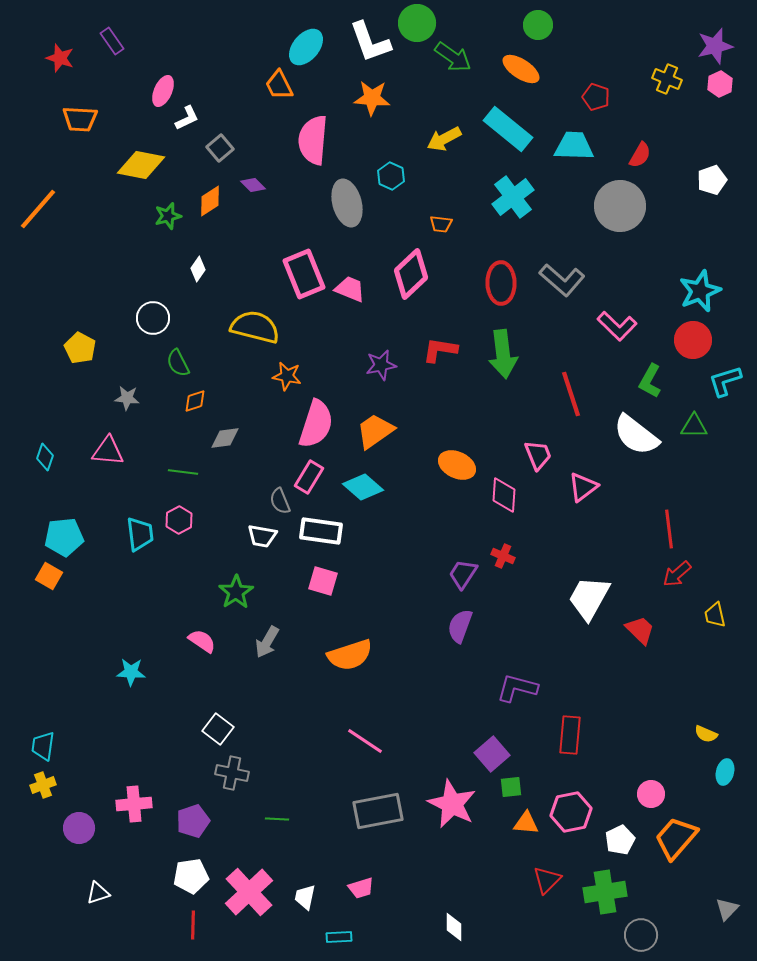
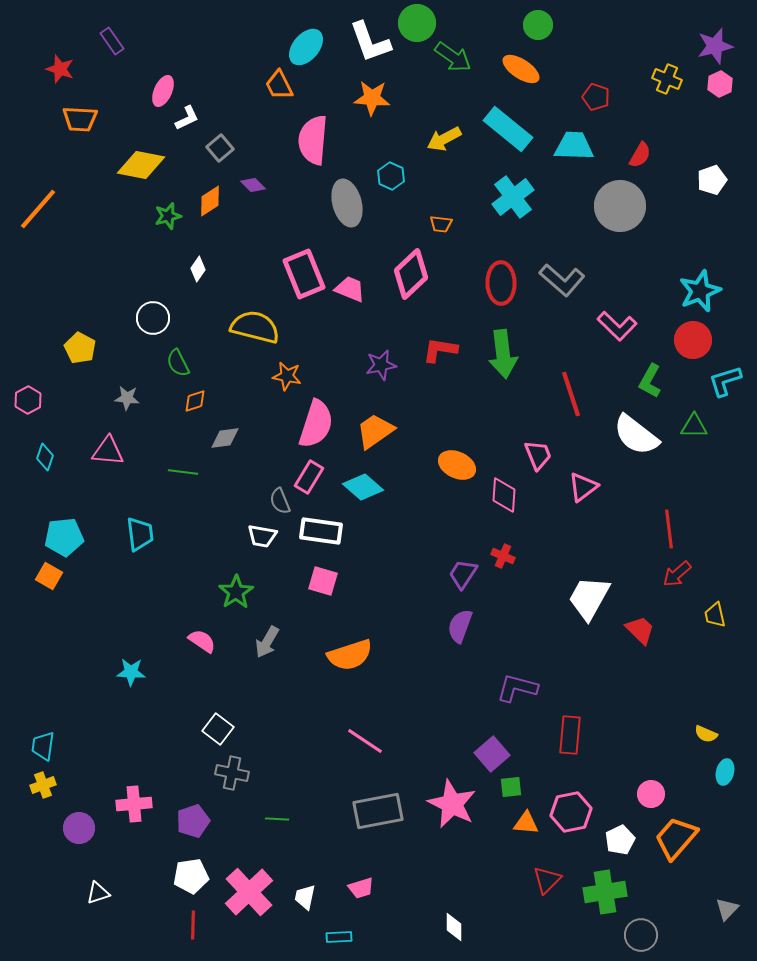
red star at (60, 58): moved 11 px down
pink hexagon at (179, 520): moved 151 px left, 120 px up
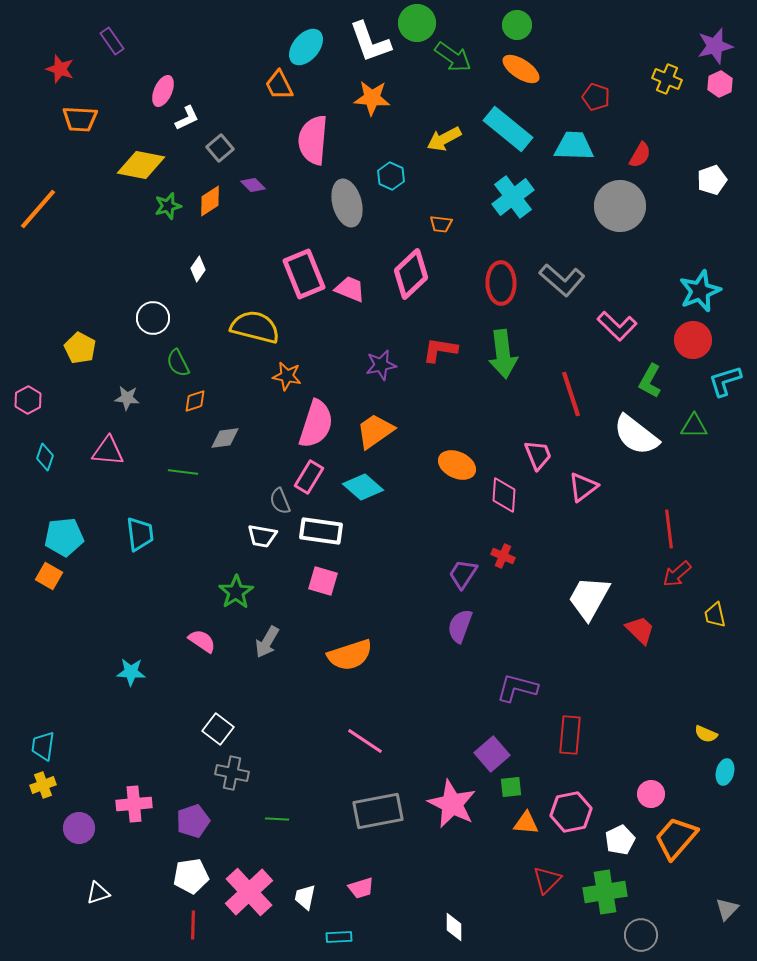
green circle at (538, 25): moved 21 px left
green star at (168, 216): moved 10 px up
